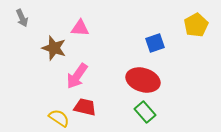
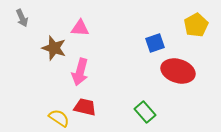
pink arrow: moved 3 px right, 4 px up; rotated 20 degrees counterclockwise
red ellipse: moved 35 px right, 9 px up
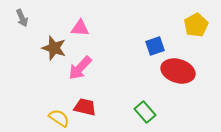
blue square: moved 3 px down
pink arrow: moved 4 px up; rotated 28 degrees clockwise
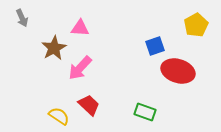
brown star: rotated 25 degrees clockwise
red trapezoid: moved 4 px right, 2 px up; rotated 30 degrees clockwise
green rectangle: rotated 30 degrees counterclockwise
yellow semicircle: moved 2 px up
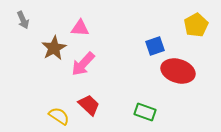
gray arrow: moved 1 px right, 2 px down
pink arrow: moved 3 px right, 4 px up
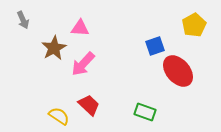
yellow pentagon: moved 2 px left
red ellipse: rotated 32 degrees clockwise
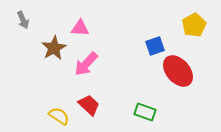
pink arrow: moved 3 px right
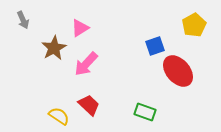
pink triangle: rotated 36 degrees counterclockwise
